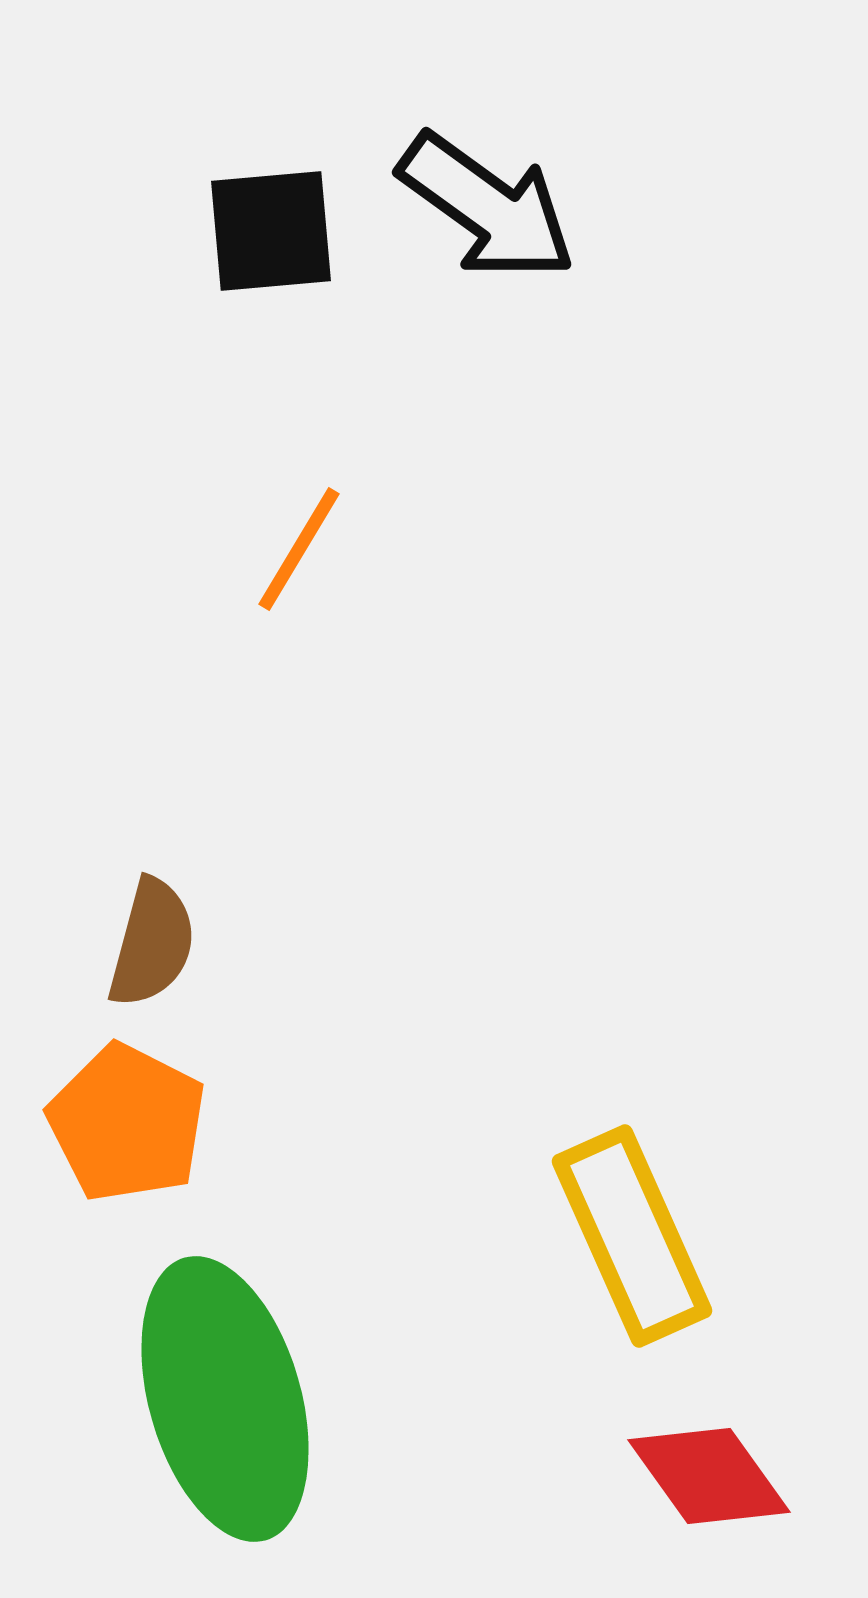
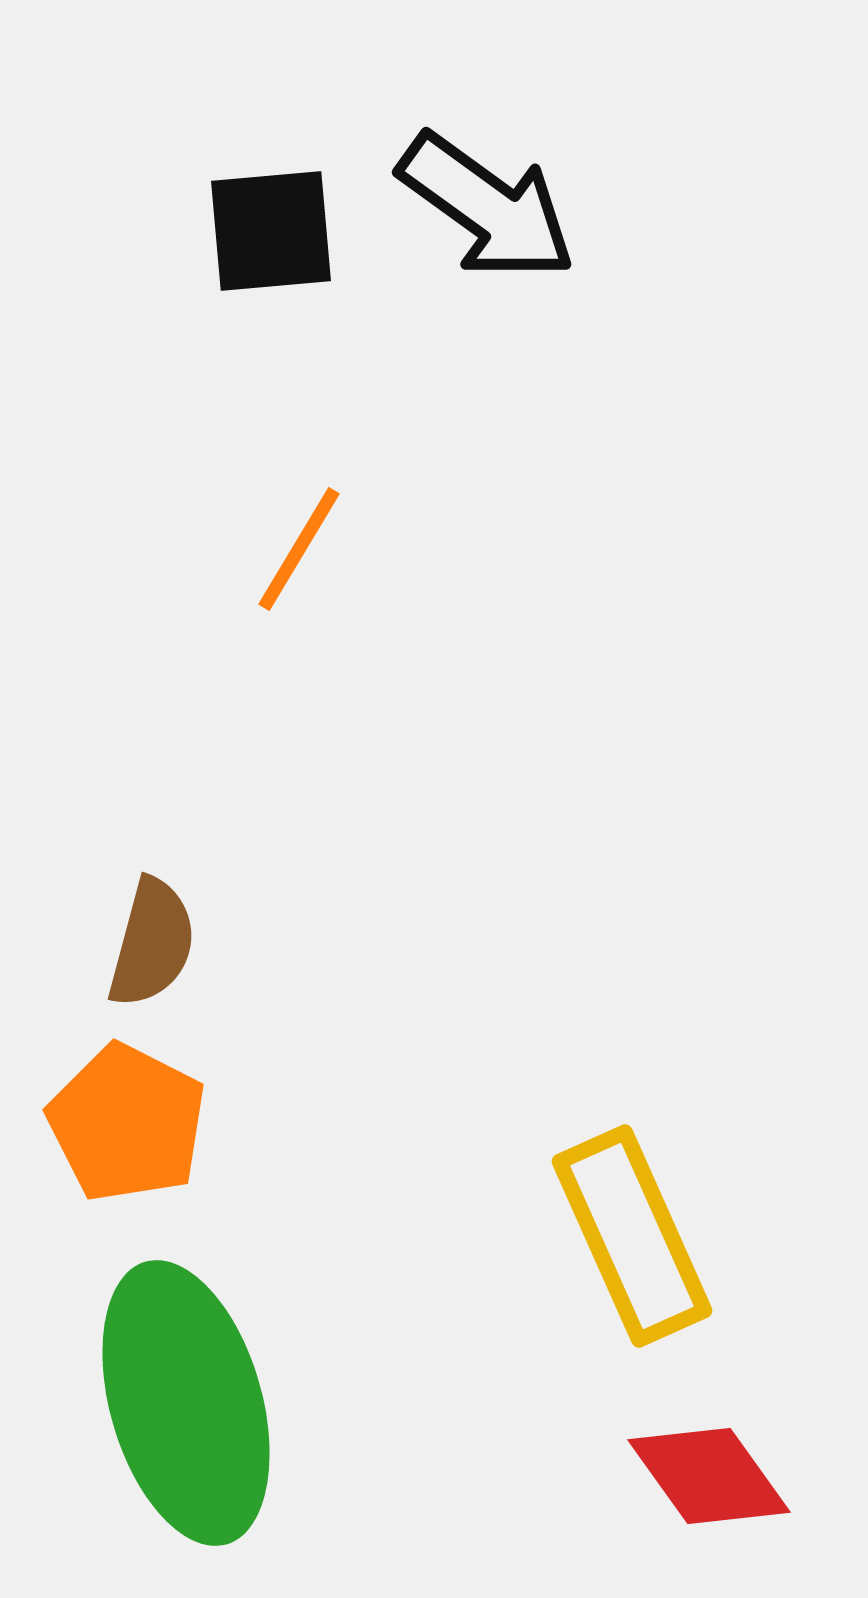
green ellipse: moved 39 px left, 4 px down
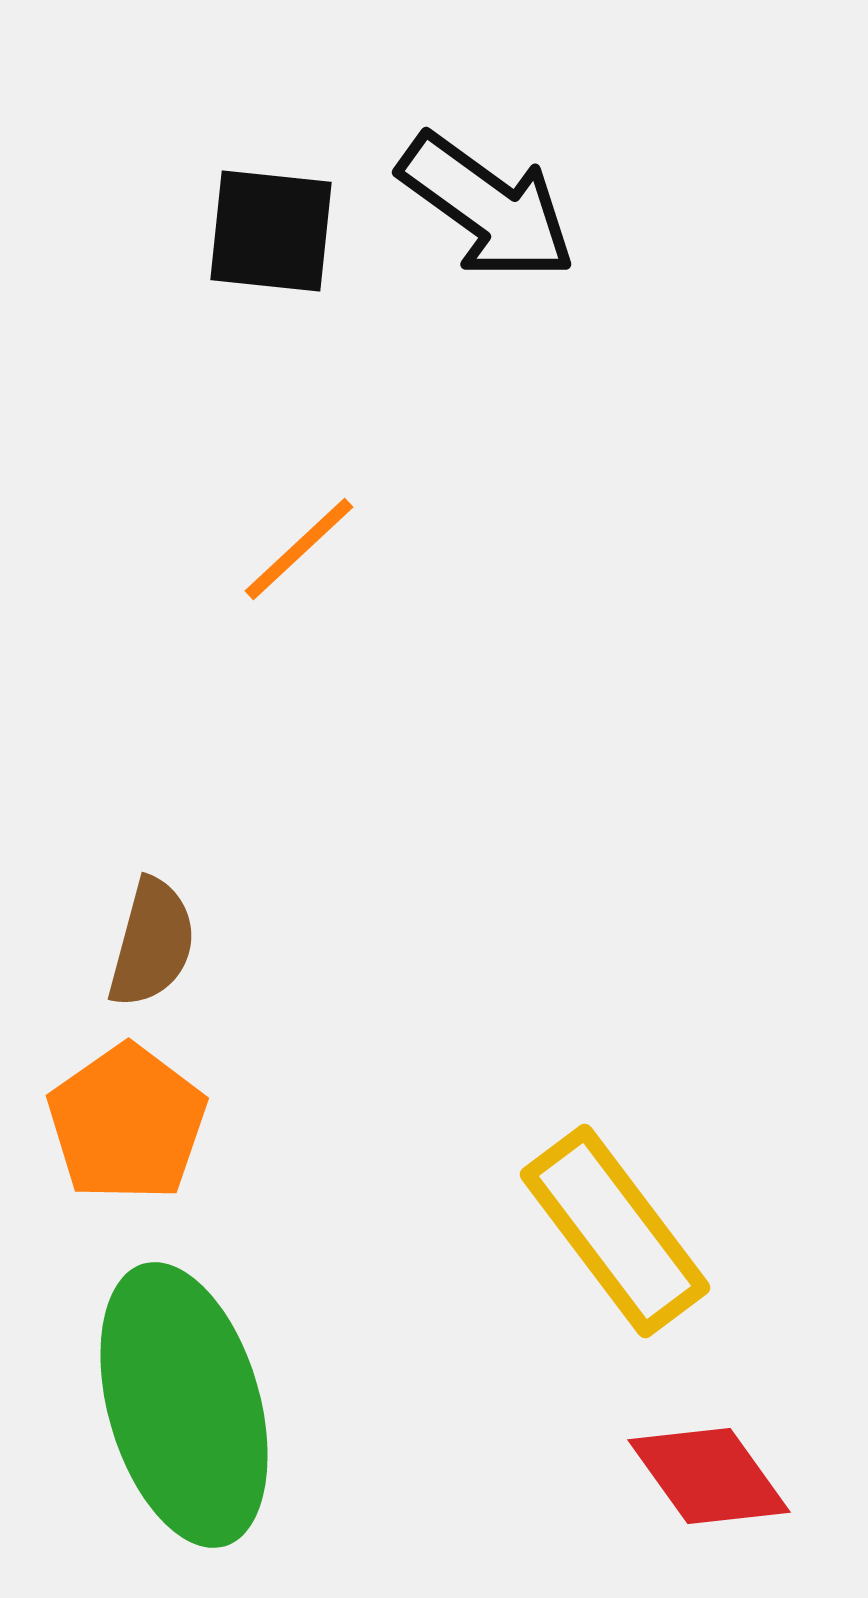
black square: rotated 11 degrees clockwise
orange line: rotated 16 degrees clockwise
orange pentagon: rotated 10 degrees clockwise
yellow rectangle: moved 17 px left, 5 px up; rotated 13 degrees counterclockwise
green ellipse: moved 2 px left, 2 px down
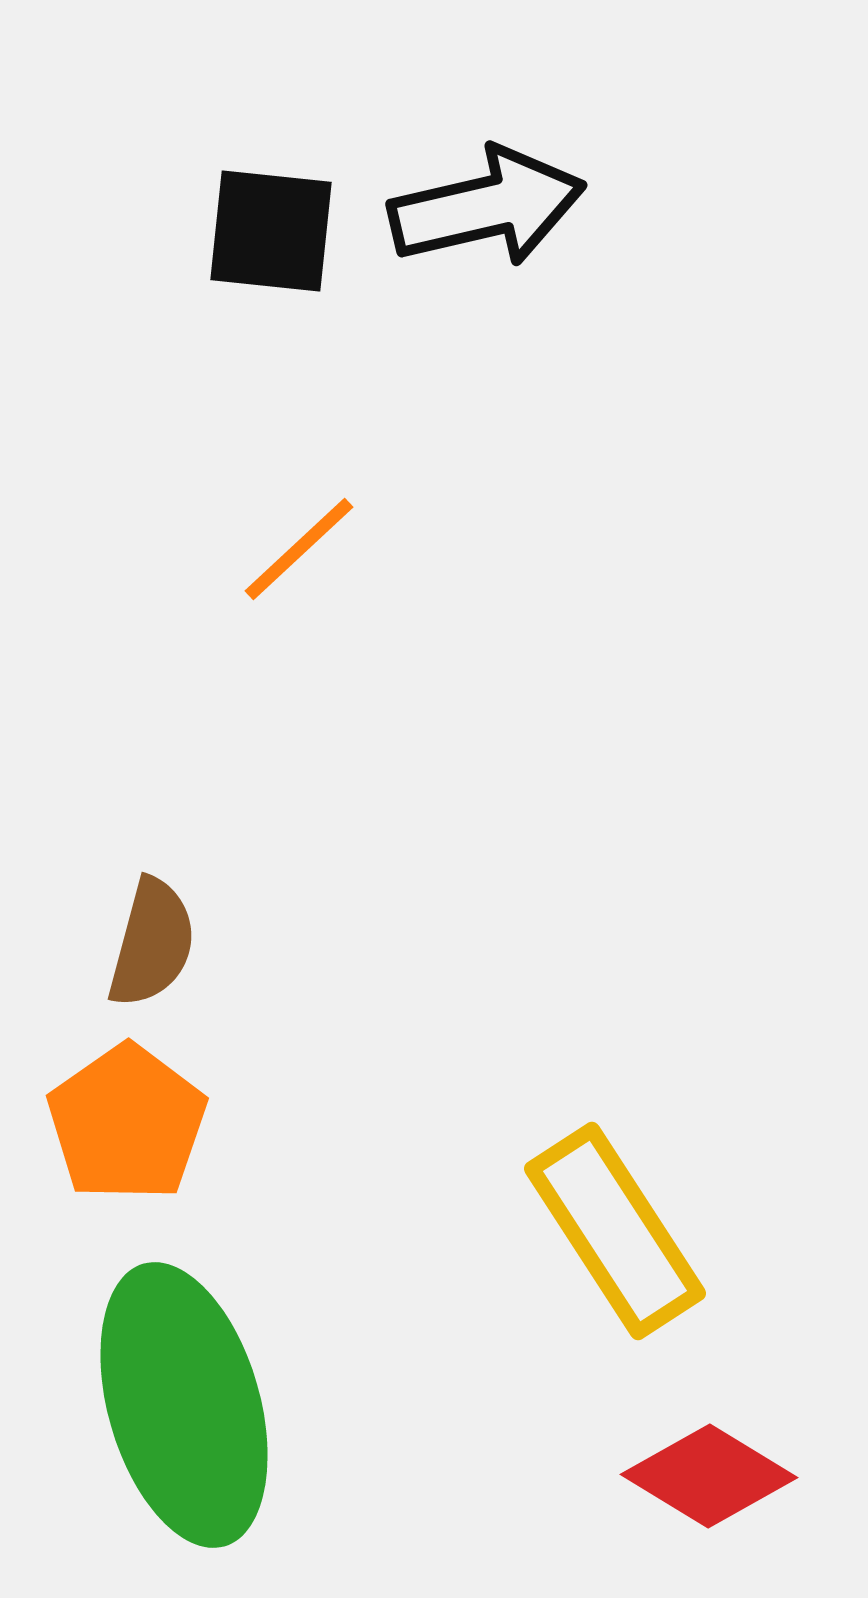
black arrow: rotated 49 degrees counterclockwise
yellow rectangle: rotated 4 degrees clockwise
red diamond: rotated 23 degrees counterclockwise
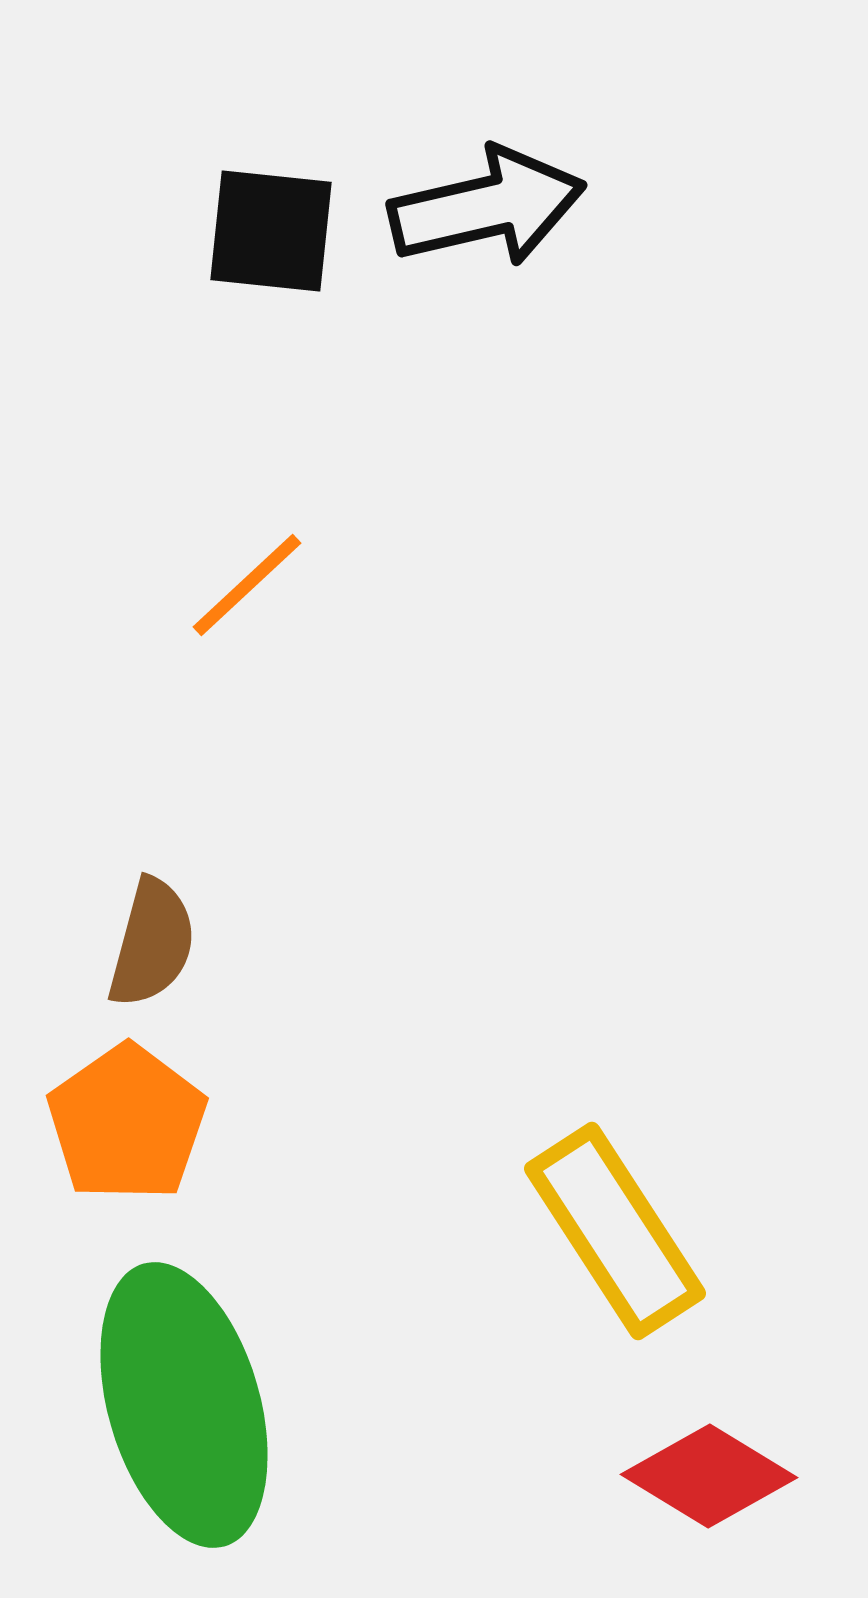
orange line: moved 52 px left, 36 px down
